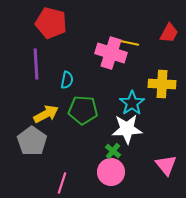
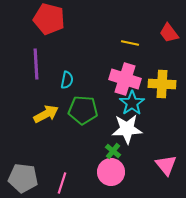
red pentagon: moved 2 px left, 4 px up
red trapezoid: rotated 115 degrees clockwise
pink cross: moved 14 px right, 26 px down
gray pentagon: moved 9 px left, 37 px down; rotated 28 degrees counterclockwise
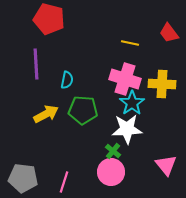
pink line: moved 2 px right, 1 px up
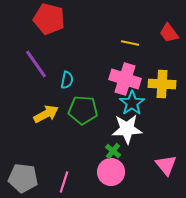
purple line: rotated 32 degrees counterclockwise
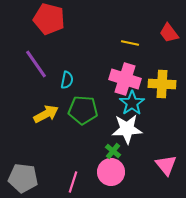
pink line: moved 9 px right
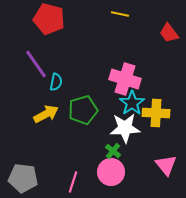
yellow line: moved 10 px left, 29 px up
cyan semicircle: moved 11 px left, 2 px down
yellow cross: moved 6 px left, 29 px down
green pentagon: rotated 20 degrees counterclockwise
white star: moved 2 px left, 1 px up
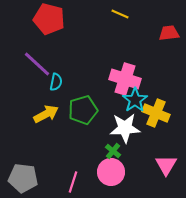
yellow line: rotated 12 degrees clockwise
red trapezoid: rotated 120 degrees clockwise
purple line: moved 1 px right; rotated 12 degrees counterclockwise
cyan star: moved 3 px right, 3 px up
yellow cross: rotated 20 degrees clockwise
pink triangle: rotated 10 degrees clockwise
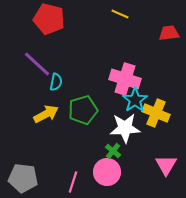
pink circle: moved 4 px left
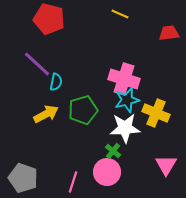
pink cross: moved 1 px left
cyan star: moved 8 px left; rotated 20 degrees clockwise
gray pentagon: rotated 12 degrees clockwise
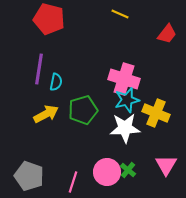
red trapezoid: moved 2 px left, 1 px down; rotated 135 degrees clockwise
purple line: moved 2 px right, 5 px down; rotated 56 degrees clockwise
green cross: moved 15 px right, 19 px down
gray pentagon: moved 6 px right, 2 px up
